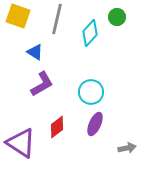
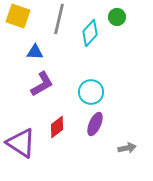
gray line: moved 2 px right
blue triangle: rotated 30 degrees counterclockwise
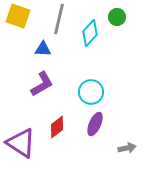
blue triangle: moved 8 px right, 3 px up
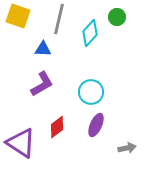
purple ellipse: moved 1 px right, 1 px down
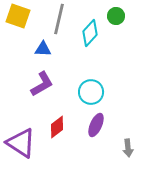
green circle: moved 1 px left, 1 px up
gray arrow: moved 1 px right; rotated 96 degrees clockwise
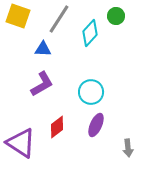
gray line: rotated 20 degrees clockwise
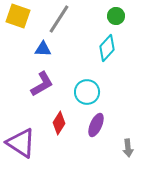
cyan diamond: moved 17 px right, 15 px down
cyan circle: moved 4 px left
red diamond: moved 2 px right, 4 px up; rotated 20 degrees counterclockwise
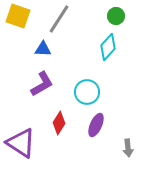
cyan diamond: moved 1 px right, 1 px up
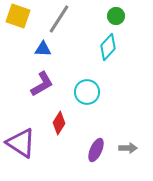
purple ellipse: moved 25 px down
gray arrow: rotated 84 degrees counterclockwise
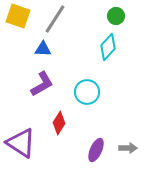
gray line: moved 4 px left
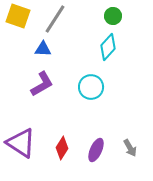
green circle: moved 3 px left
cyan circle: moved 4 px right, 5 px up
red diamond: moved 3 px right, 25 px down
gray arrow: moved 2 px right; rotated 60 degrees clockwise
